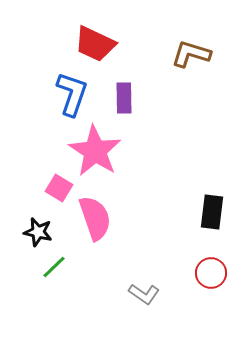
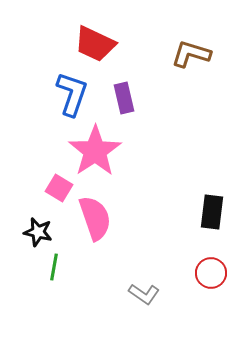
purple rectangle: rotated 12 degrees counterclockwise
pink star: rotated 6 degrees clockwise
green line: rotated 36 degrees counterclockwise
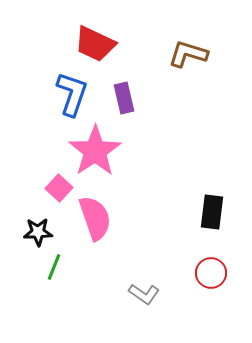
brown L-shape: moved 3 px left
pink square: rotated 12 degrees clockwise
black star: rotated 16 degrees counterclockwise
green line: rotated 12 degrees clockwise
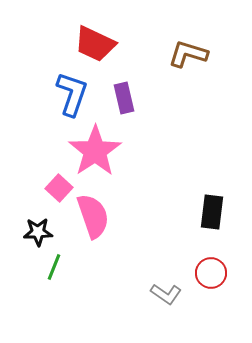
pink semicircle: moved 2 px left, 2 px up
gray L-shape: moved 22 px right
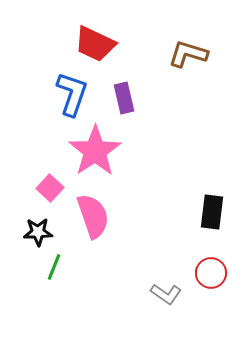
pink square: moved 9 px left
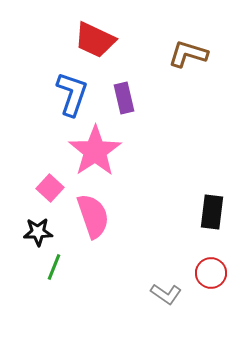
red trapezoid: moved 4 px up
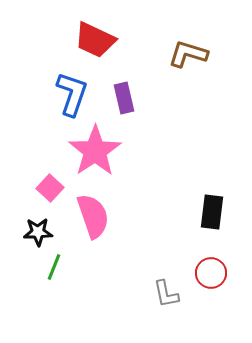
gray L-shape: rotated 44 degrees clockwise
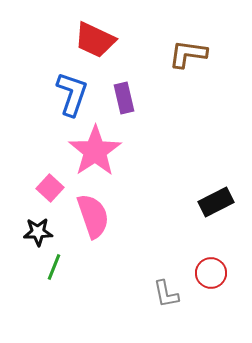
brown L-shape: rotated 9 degrees counterclockwise
black rectangle: moved 4 px right, 10 px up; rotated 56 degrees clockwise
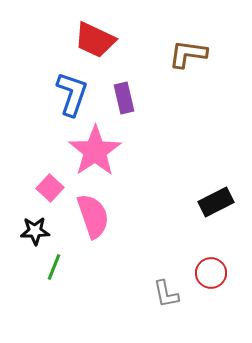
black star: moved 3 px left, 1 px up
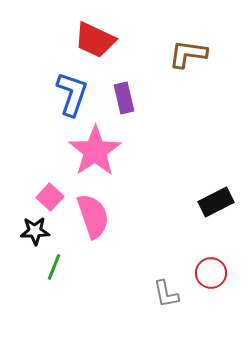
pink square: moved 9 px down
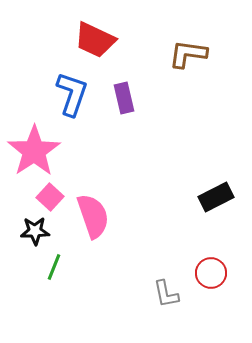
pink star: moved 61 px left
black rectangle: moved 5 px up
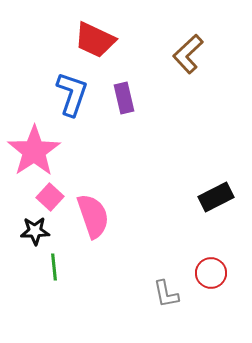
brown L-shape: rotated 51 degrees counterclockwise
green line: rotated 28 degrees counterclockwise
